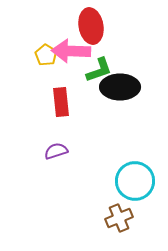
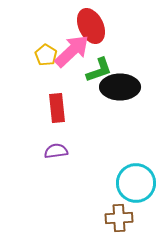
red ellipse: rotated 16 degrees counterclockwise
pink arrow: moved 1 px right; rotated 135 degrees clockwise
red rectangle: moved 4 px left, 6 px down
purple semicircle: rotated 10 degrees clockwise
cyan circle: moved 1 px right, 2 px down
brown cross: rotated 20 degrees clockwise
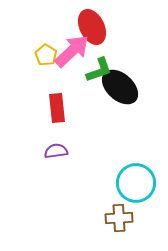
red ellipse: moved 1 px right, 1 px down
black ellipse: rotated 42 degrees clockwise
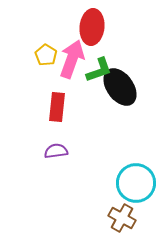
red ellipse: rotated 32 degrees clockwise
pink arrow: moved 8 px down; rotated 27 degrees counterclockwise
black ellipse: rotated 12 degrees clockwise
red rectangle: moved 1 px up; rotated 12 degrees clockwise
brown cross: moved 3 px right; rotated 32 degrees clockwise
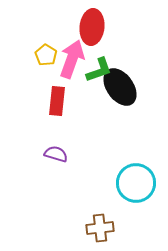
red rectangle: moved 6 px up
purple semicircle: moved 3 px down; rotated 25 degrees clockwise
brown cross: moved 22 px left, 10 px down; rotated 36 degrees counterclockwise
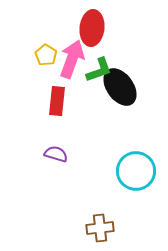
red ellipse: moved 1 px down
cyan circle: moved 12 px up
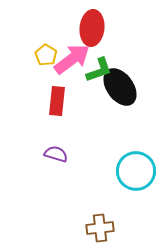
pink arrow: rotated 33 degrees clockwise
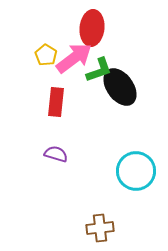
pink arrow: moved 2 px right, 1 px up
red rectangle: moved 1 px left, 1 px down
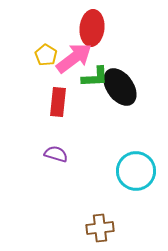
green L-shape: moved 4 px left, 7 px down; rotated 16 degrees clockwise
red rectangle: moved 2 px right
